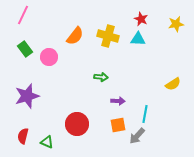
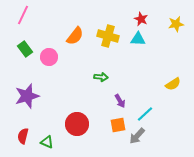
purple arrow: moved 2 px right; rotated 56 degrees clockwise
cyan line: rotated 36 degrees clockwise
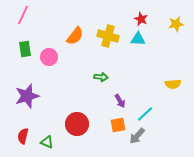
green rectangle: rotated 28 degrees clockwise
yellow semicircle: rotated 28 degrees clockwise
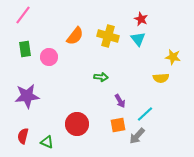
pink line: rotated 12 degrees clockwise
yellow star: moved 3 px left, 33 px down; rotated 21 degrees clockwise
cyan triangle: rotated 49 degrees clockwise
yellow semicircle: moved 12 px left, 6 px up
purple star: rotated 10 degrees clockwise
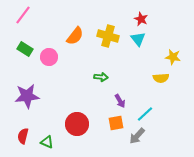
green rectangle: rotated 49 degrees counterclockwise
orange square: moved 2 px left, 2 px up
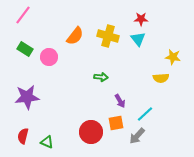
red star: rotated 24 degrees counterclockwise
purple star: moved 1 px down
red circle: moved 14 px right, 8 px down
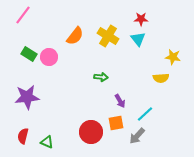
yellow cross: rotated 15 degrees clockwise
green rectangle: moved 4 px right, 5 px down
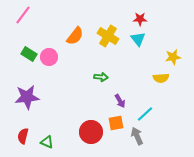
red star: moved 1 px left
yellow star: rotated 21 degrees counterclockwise
gray arrow: rotated 114 degrees clockwise
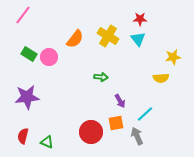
orange semicircle: moved 3 px down
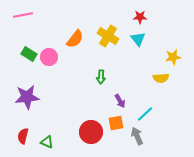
pink line: rotated 42 degrees clockwise
red star: moved 2 px up
green arrow: rotated 88 degrees clockwise
